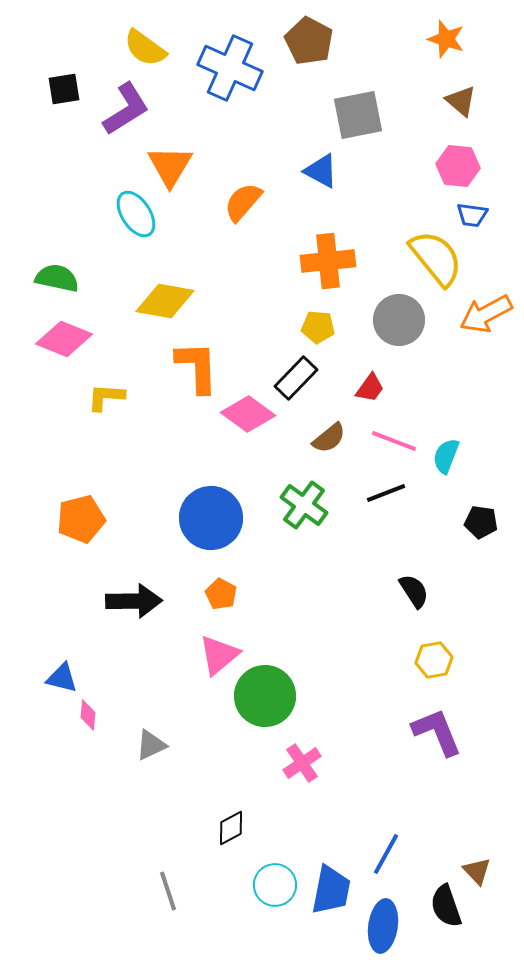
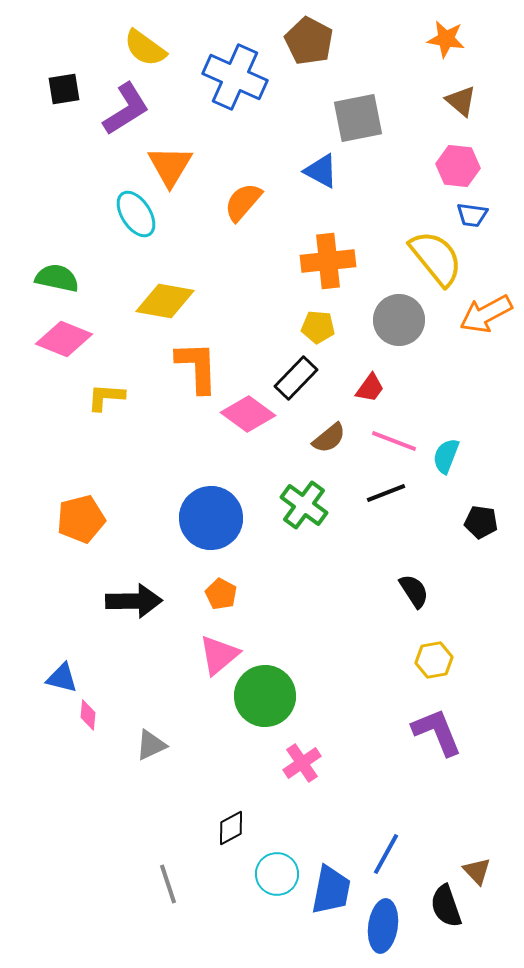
orange star at (446, 39): rotated 9 degrees counterclockwise
blue cross at (230, 68): moved 5 px right, 9 px down
gray square at (358, 115): moved 3 px down
cyan circle at (275, 885): moved 2 px right, 11 px up
gray line at (168, 891): moved 7 px up
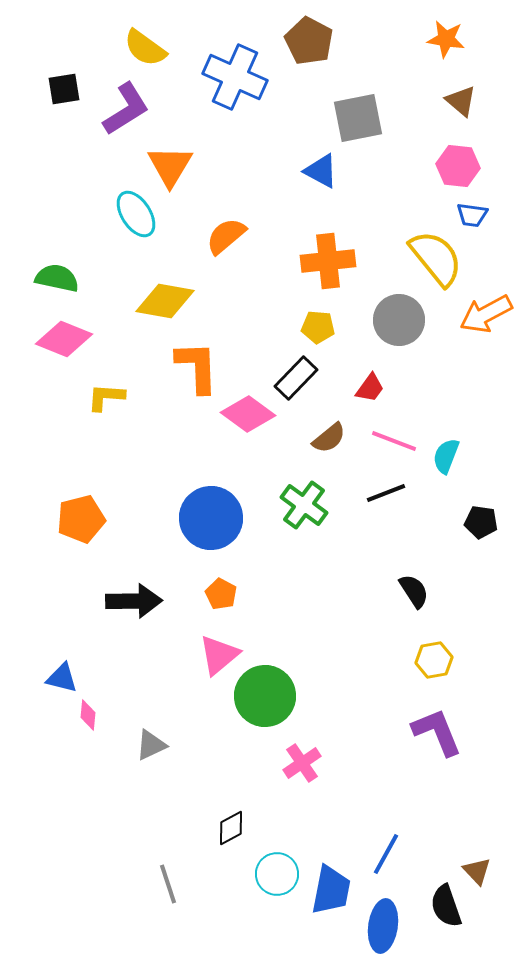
orange semicircle at (243, 202): moved 17 px left, 34 px down; rotated 9 degrees clockwise
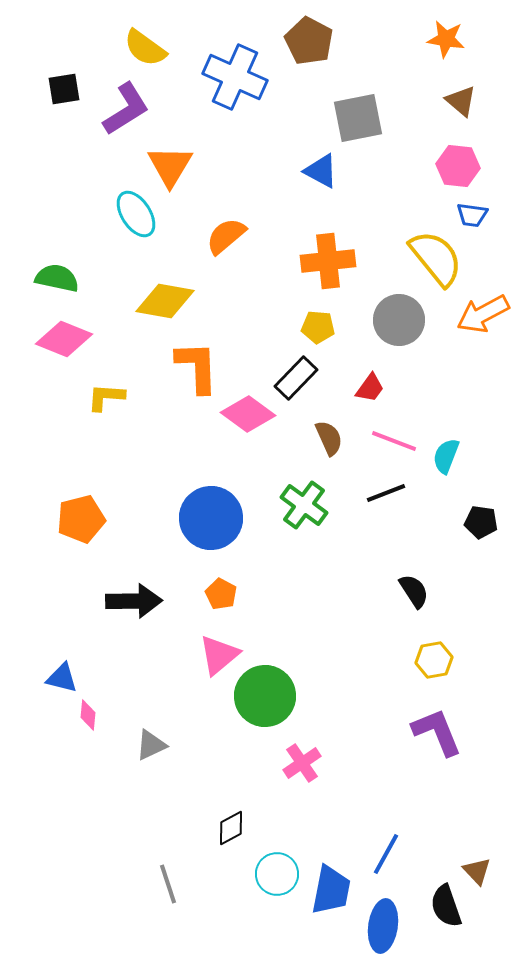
orange arrow at (486, 314): moved 3 px left
brown semicircle at (329, 438): rotated 75 degrees counterclockwise
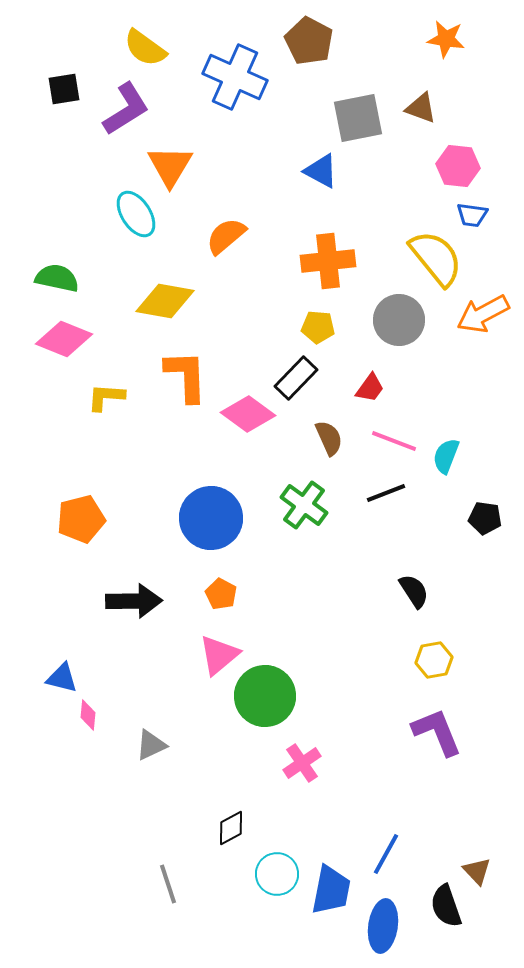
brown triangle at (461, 101): moved 40 px left, 7 px down; rotated 20 degrees counterclockwise
orange L-shape at (197, 367): moved 11 px left, 9 px down
black pentagon at (481, 522): moved 4 px right, 4 px up
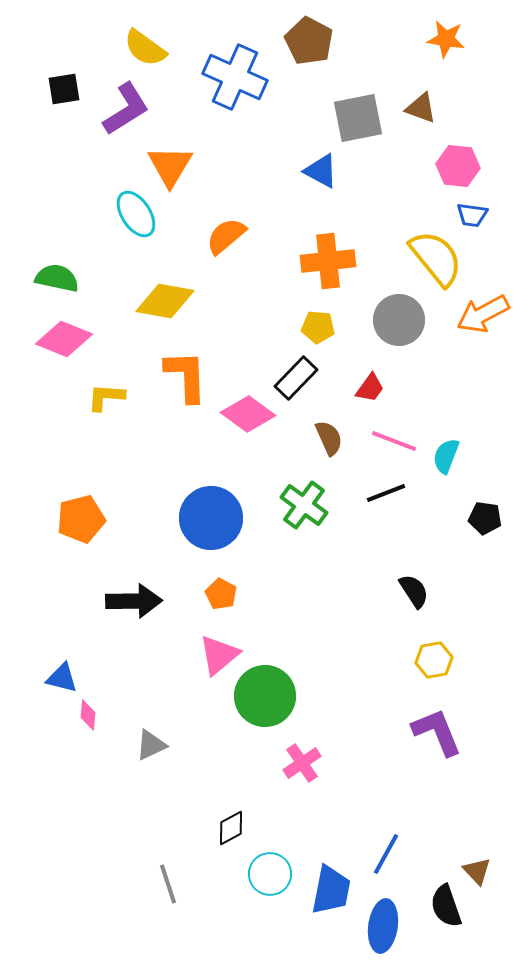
cyan circle at (277, 874): moved 7 px left
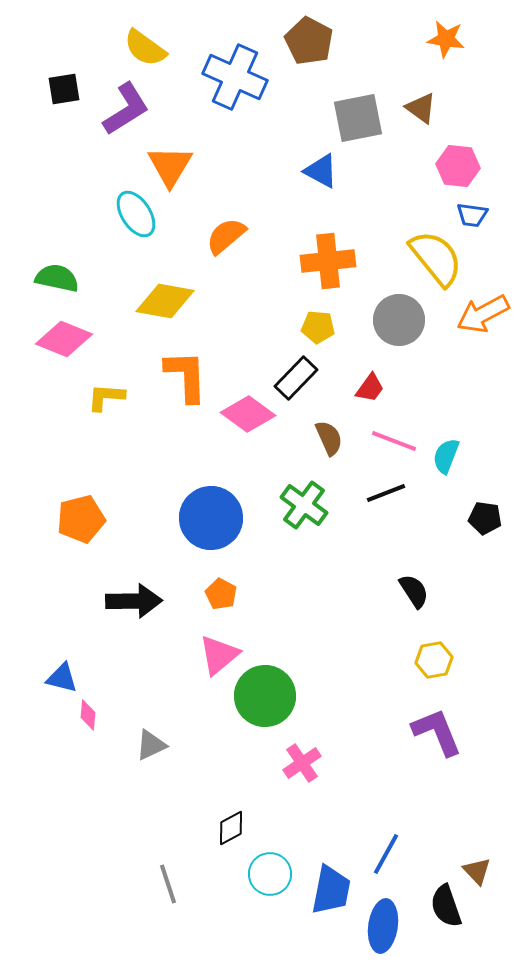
brown triangle at (421, 108): rotated 16 degrees clockwise
